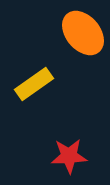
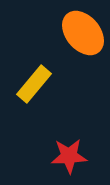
yellow rectangle: rotated 15 degrees counterclockwise
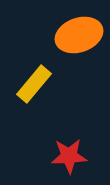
orange ellipse: moved 4 px left, 2 px down; rotated 69 degrees counterclockwise
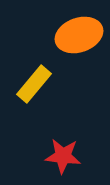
red star: moved 6 px left; rotated 9 degrees clockwise
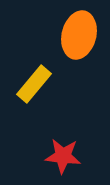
orange ellipse: rotated 57 degrees counterclockwise
